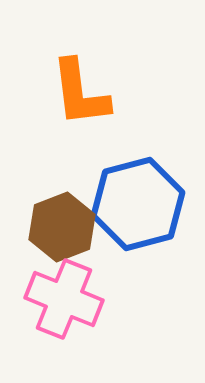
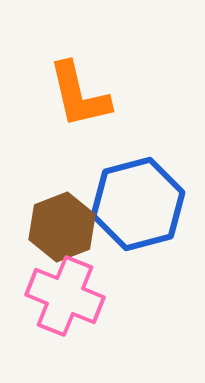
orange L-shape: moved 1 px left, 2 px down; rotated 6 degrees counterclockwise
pink cross: moved 1 px right, 3 px up
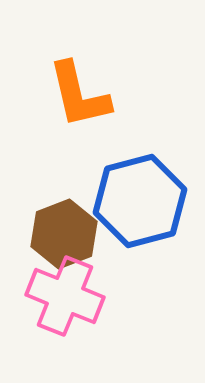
blue hexagon: moved 2 px right, 3 px up
brown hexagon: moved 2 px right, 7 px down
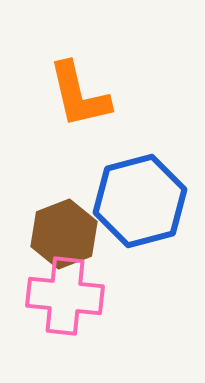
pink cross: rotated 16 degrees counterclockwise
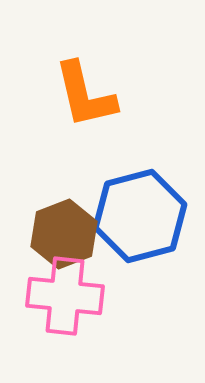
orange L-shape: moved 6 px right
blue hexagon: moved 15 px down
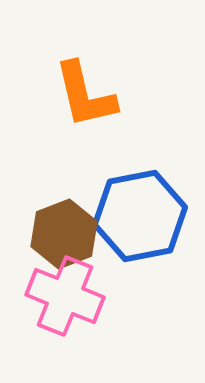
blue hexagon: rotated 4 degrees clockwise
pink cross: rotated 16 degrees clockwise
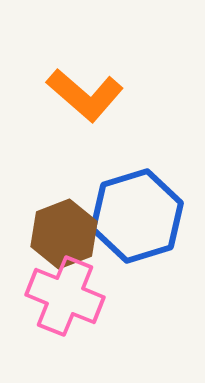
orange L-shape: rotated 36 degrees counterclockwise
blue hexagon: moved 3 px left; rotated 6 degrees counterclockwise
